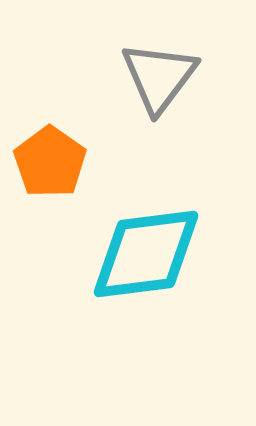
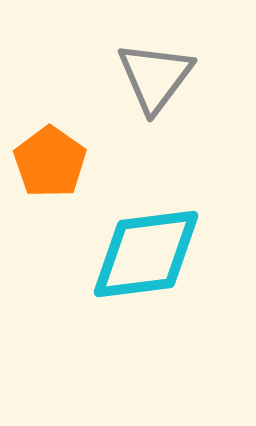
gray triangle: moved 4 px left
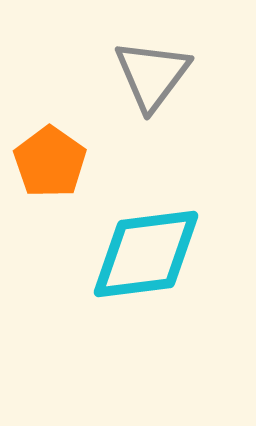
gray triangle: moved 3 px left, 2 px up
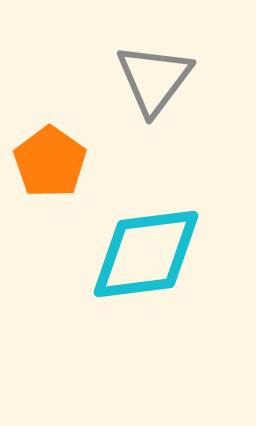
gray triangle: moved 2 px right, 4 px down
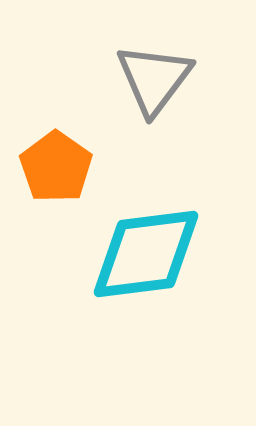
orange pentagon: moved 6 px right, 5 px down
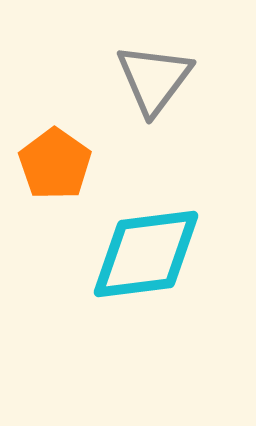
orange pentagon: moved 1 px left, 3 px up
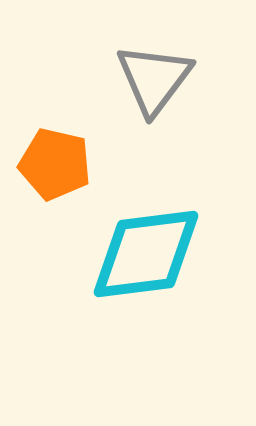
orange pentagon: rotated 22 degrees counterclockwise
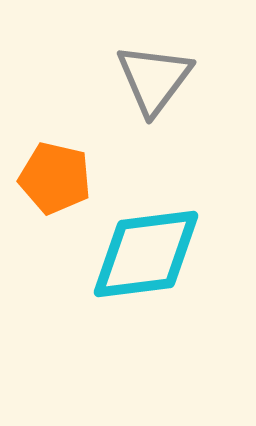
orange pentagon: moved 14 px down
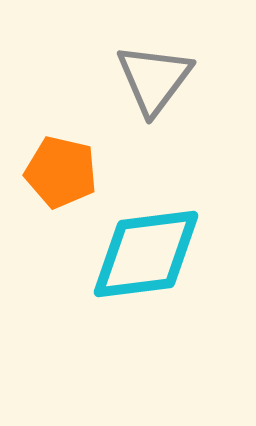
orange pentagon: moved 6 px right, 6 px up
